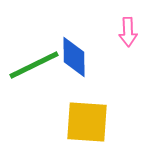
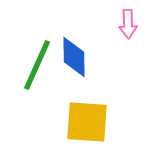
pink arrow: moved 8 px up
green line: moved 3 px right; rotated 40 degrees counterclockwise
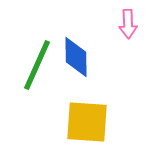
blue diamond: moved 2 px right
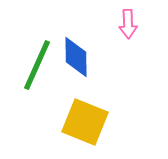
yellow square: moved 2 px left; rotated 18 degrees clockwise
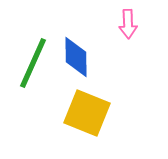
green line: moved 4 px left, 2 px up
yellow square: moved 2 px right, 9 px up
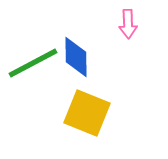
green line: rotated 38 degrees clockwise
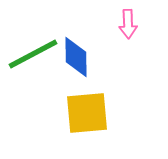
green line: moved 9 px up
yellow square: rotated 27 degrees counterclockwise
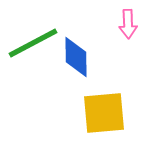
green line: moved 11 px up
yellow square: moved 17 px right
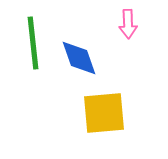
green line: rotated 68 degrees counterclockwise
blue diamond: moved 3 px right, 1 px down; rotated 18 degrees counterclockwise
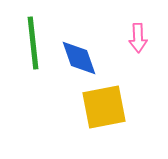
pink arrow: moved 10 px right, 14 px down
yellow square: moved 6 px up; rotated 6 degrees counterclockwise
